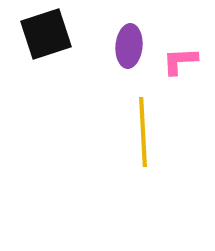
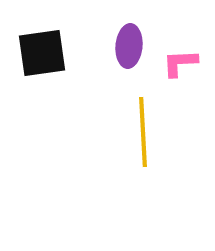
black square: moved 4 px left, 19 px down; rotated 10 degrees clockwise
pink L-shape: moved 2 px down
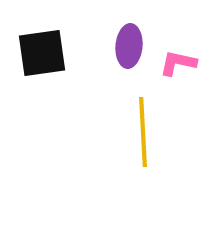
pink L-shape: moved 2 px left; rotated 15 degrees clockwise
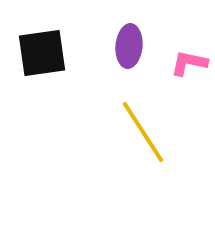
pink L-shape: moved 11 px right
yellow line: rotated 30 degrees counterclockwise
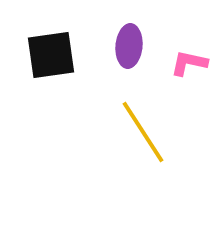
black square: moved 9 px right, 2 px down
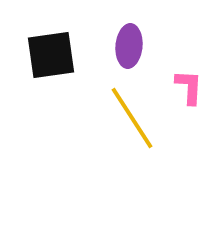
pink L-shape: moved 24 px down; rotated 81 degrees clockwise
yellow line: moved 11 px left, 14 px up
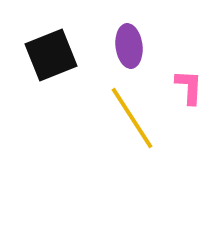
purple ellipse: rotated 12 degrees counterclockwise
black square: rotated 14 degrees counterclockwise
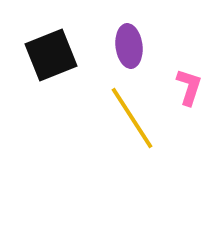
pink L-shape: rotated 15 degrees clockwise
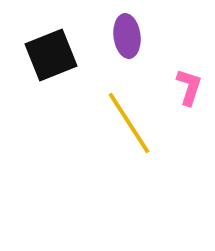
purple ellipse: moved 2 px left, 10 px up
yellow line: moved 3 px left, 5 px down
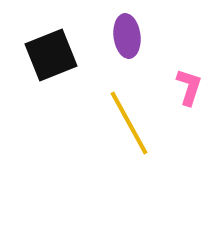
yellow line: rotated 4 degrees clockwise
